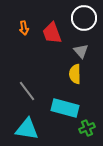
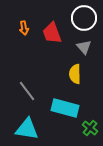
gray triangle: moved 3 px right, 4 px up
green cross: moved 3 px right; rotated 28 degrees counterclockwise
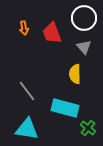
green cross: moved 2 px left
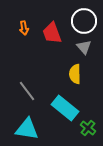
white circle: moved 3 px down
cyan rectangle: rotated 24 degrees clockwise
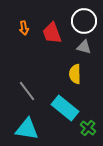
gray triangle: rotated 35 degrees counterclockwise
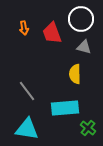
white circle: moved 3 px left, 2 px up
cyan rectangle: rotated 44 degrees counterclockwise
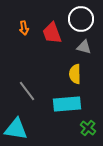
cyan rectangle: moved 2 px right, 4 px up
cyan triangle: moved 11 px left
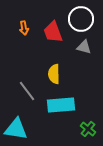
red trapezoid: moved 1 px right, 1 px up
yellow semicircle: moved 21 px left
cyan rectangle: moved 6 px left, 1 px down
green cross: moved 1 px down
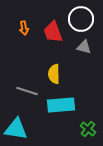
gray line: rotated 35 degrees counterclockwise
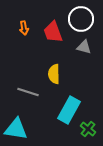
gray line: moved 1 px right, 1 px down
cyan rectangle: moved 8 px right, 5 px down; rotated 56 degrees counterclockwise
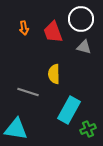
green cross: rotated 28 degrees clockwise
